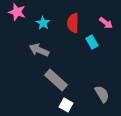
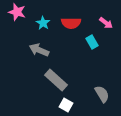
red semicircle: moved 2 px left; rotated 90 degrees counterclockwise
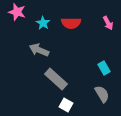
pink arrow: moved 2 px right; rotated 24 degrees clockwise
cyan rectangle: moved 12 px right, 26 px down
gray rectangle: moved 1 px up
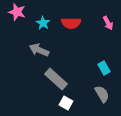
white square: moved 2 px up
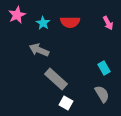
pink star: moved 3 px down; rotated 30 degrees clockwise
red semicircle: moved 1 px left, 1 px up
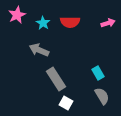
pink arrow: rotated 80 degrees counterclockwise
cyan rectangle: moved 6 px left, 5 px down
gray rectangle: rotated 15 degrees clockwise
gray semicircle: moved 2 px down
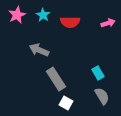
cyan star: moved 8 px up
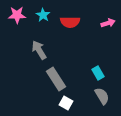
pink star: rotated 24 degrees clockwise
gray arrow: rotated 36 degrees clockwise
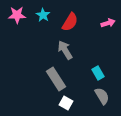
red semicircle: rotated 60 degrees counterclockwise
gray arrow: moved 26 px right
